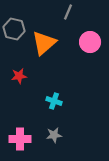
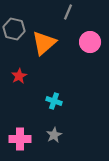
red star: rotated 21 degrees counterclockwise
gray star: rotated 21 degrees counterclockwise
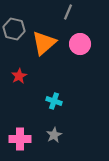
pink circle: moved 10 px left, 2 px down
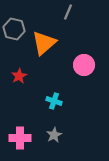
pink circle: moved 4 px right, 21 px down
pink cross: moved 1 px up
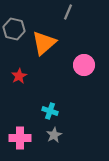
cyan cross: moved 4 px left, 10 px down
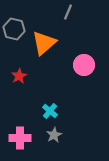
cyan cross: rotated 21 degrees clockwise
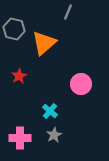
pink circle: moved 3 px left, 19 px down
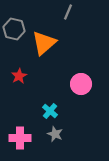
gray star: moved 1 px right, 1 px up; rotated 21 degrees counterclockwise
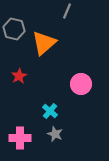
gray line: moved 1 px left, 1 px up
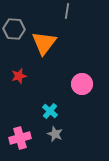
gray line: rotated 14 degrees counterclockwise
gray hexagon: rotated 10 degrees counterclockwise
orange triangle: rotated 12 degrees counterclockwise
red star: rotated 14 degrees clockwise
pink circle: moved 1 px right
pink cross: rotated 15 degrees counterclockwise
